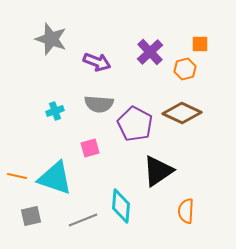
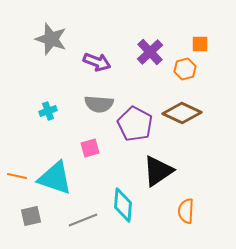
cyan cross: moved 7 px left
cyan diamond: moved 2 px right, 1 px up
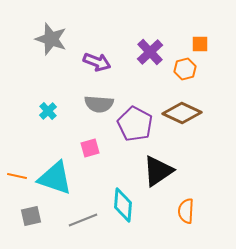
cyan cross: rotated 24 degrees counterclockwise
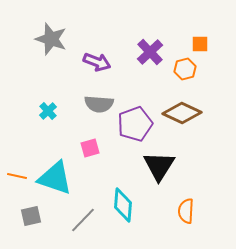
purple pentagon: rotated 24 degrees clockwise
black triangle: moved 1 px right, 5 px up; rotated 24 degrees counterclockwise
gray line: rotated 24 degrees counterclockwise
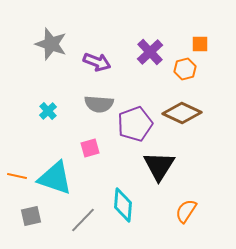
gray star: moved 5 px down
orange semicircle: rotated 30 degrees clockwise
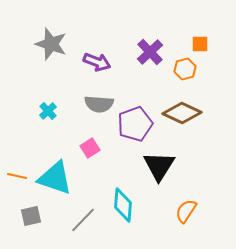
pink square: rotated 18 degrees counterclockwise
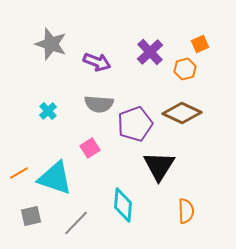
orange square: rotated 24 degrees counterclockwise
orange line: moved 2 px right, 3 px up; rotated 42 degrees counterclockwise
orange semicircle: rotated 145 degrees clockwise
gray line: moved 7 px left, 3 px down
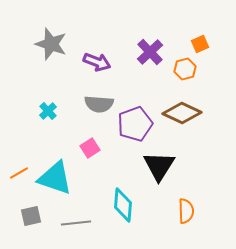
gray line: rotated 40 degrees clockwise
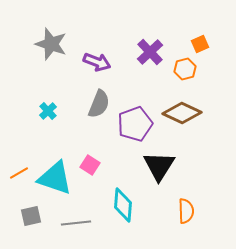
gray semicircle: rotated 72 degrees counterclockwise
pink square: moved 17 px down; rotated 24 degrees counterclockwise
